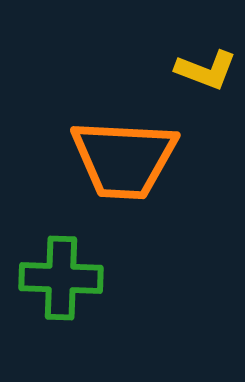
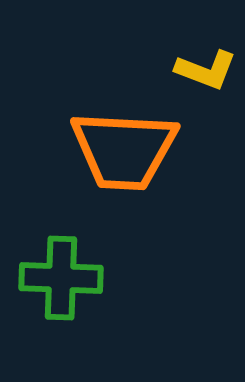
orange trapezoid: moved 9 px up
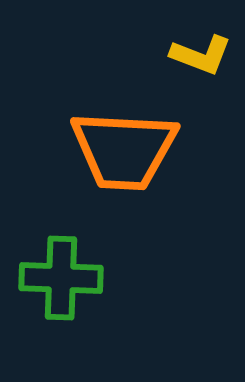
yellow L-shape: moved 5 px left, 15 px up
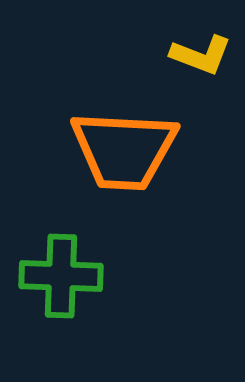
green cross: moved 2 px up
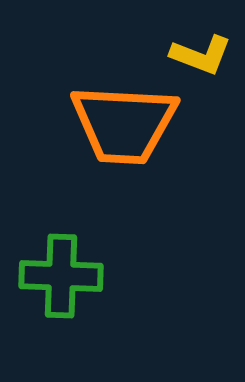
orange trapezoid: moved 26 px up
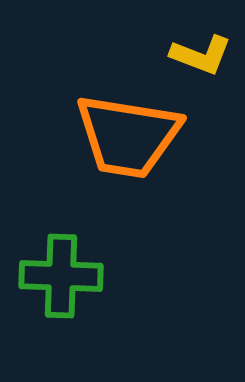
orange trapezoid: moved 4 px right, 12 px down; rotated 6 degrees clockwise
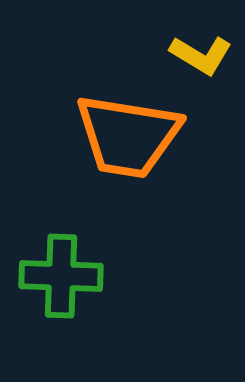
yellow L-shape: rotated 10 degrees clockwise
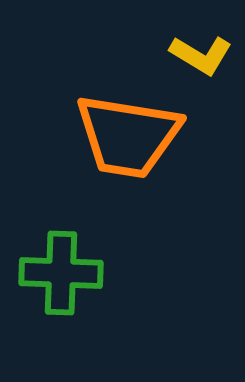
green cross: moved 3 px up
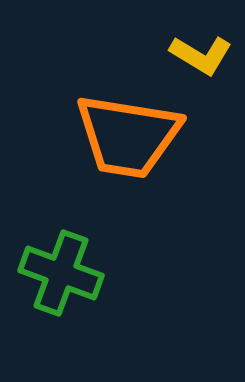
green cross: rotated 18 degrees clockwise
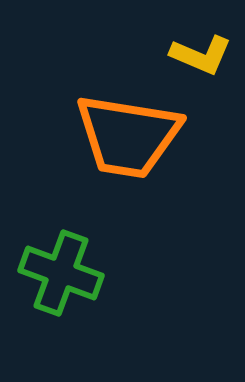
yellow L-shape: rotated 8 degrees counterclockwise
